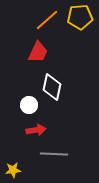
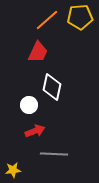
red arrow: moved 1 px left, 1 px down; rotated 12 degrees counterclockwise
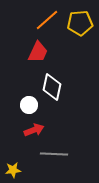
yellow pentagon: moved 6 px down
red arrow: moved 1 px left, 1 px up
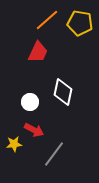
yellow pentagon: rotated 15 degrees clockwise
white diamond: moved 11 px right, 5 px down
white circle: moved 1 px right, 3 px up
red arrow: rotated 48 degrees clockwise
gray line: rotated 56 degrees counterclockwise
yellow star: moved 1 px right, 26 px up
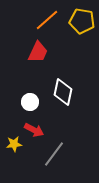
yellow pentagon: moved 2 px right, 2 px up
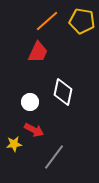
orange line: moved 1 px down
gray line: moved 3 px down
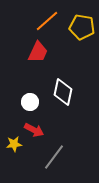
yellow pentagon: moved 6 px down
